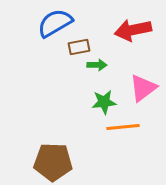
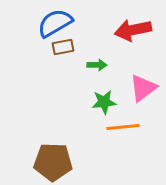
brown rectangle: moved 16 px left
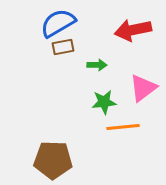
blue semicircle: moved 3 px right
brown pentagon: moved 2 px up
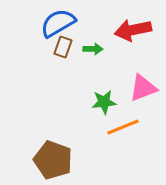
brown rectangle: rotated 60 degrees counterclockwise
green arrow: moved 4 px left, 16 px up
pink triangle: rotated 16 degrees clockwise
orange line: rotated 16 degrees counterclockwise
brown pentagon: rotated 18 degrees clockwise
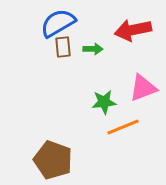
brown rectangle: rotated 25 degrees counterclockwise
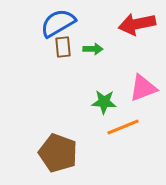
red arrow: moved 4 px right, 6 px up
green star: rotated 10 degrees clockwise
brown pentagon: moved 5 px right, 7 px up
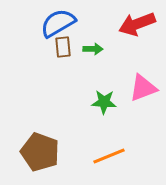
red arrow: rotated 9 degrees counterclockwise
orange line: moved 14 px left, 29 px down
brown pentagon: moved 18 px left, 1 px up
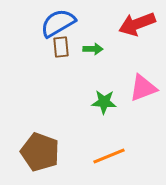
brown rectangle: moved 2 px left
